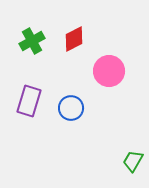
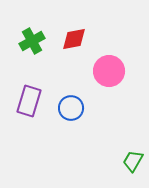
red diamond: rotated 16 degrees clockwise
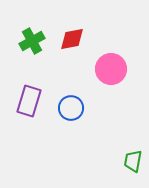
red diamond: moved 2 px left
pink circle: moved 2 px right, 2 px up
green trapezoid: rotated 20 degrees counterclockwise
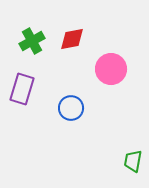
purple rectangle: moved 7 px left, 12 px up
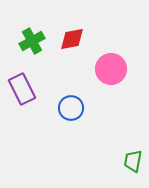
purple rectangle: rotated 44 degrees counterclockwise
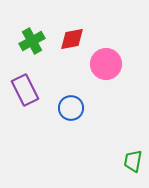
pink circle: moved 5 px left, 5 px up
purple rectangle: moved 3 px right, 1 px down
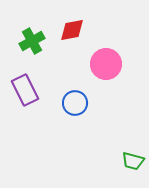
red diamond: moved 9 px up
blue circle: moved 4 px right, 5 px up
green trapezoid: rotated 85 degrees counterclockwise
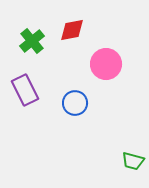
green cross: rotated 10 degrees counterclockwise
